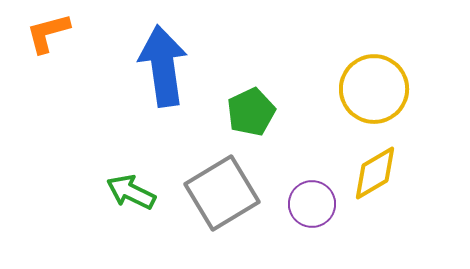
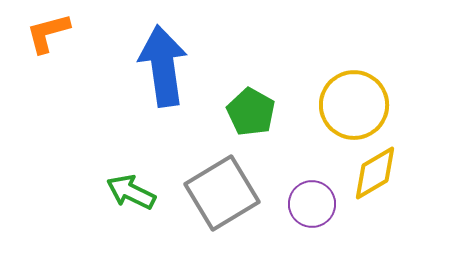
yellow circle: moved 20 px left, 16 px down
green pentagon: rotated 18 degrees counterclockwise
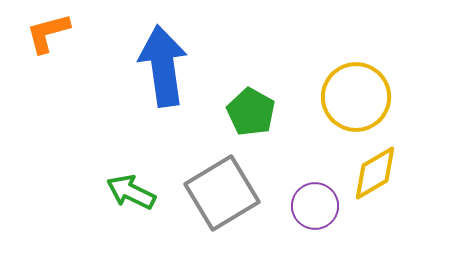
yellow circle: moved 2 px right, 8 px up
purple circle: moved 3 px right, 2 px down
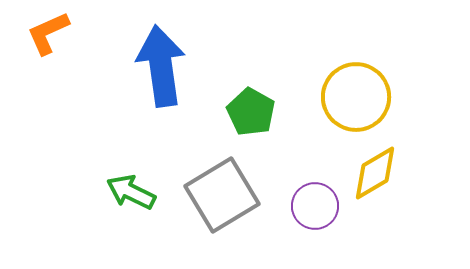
orange L-shape: rotated 9 degrees counterclockwise
blue arrow: moved 2 px left
gray square: moved 2 px down
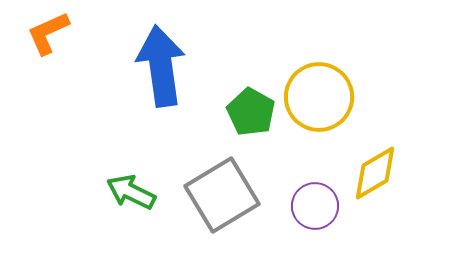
yellow circle: moved 37 px left
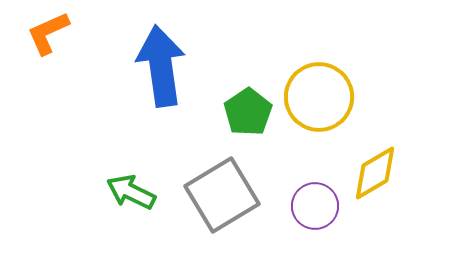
green pentagon: moved 3 px left; rotated 9 degrees clockwise
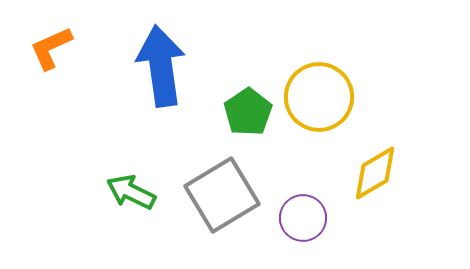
orange L-shape: moved 3 px right, 15 px down
purple circle: moved 12 px left, 12 px down
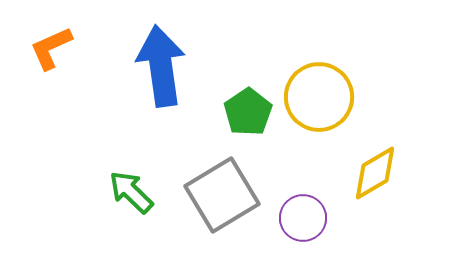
green arrow: rotated 18 degrees clockwise
